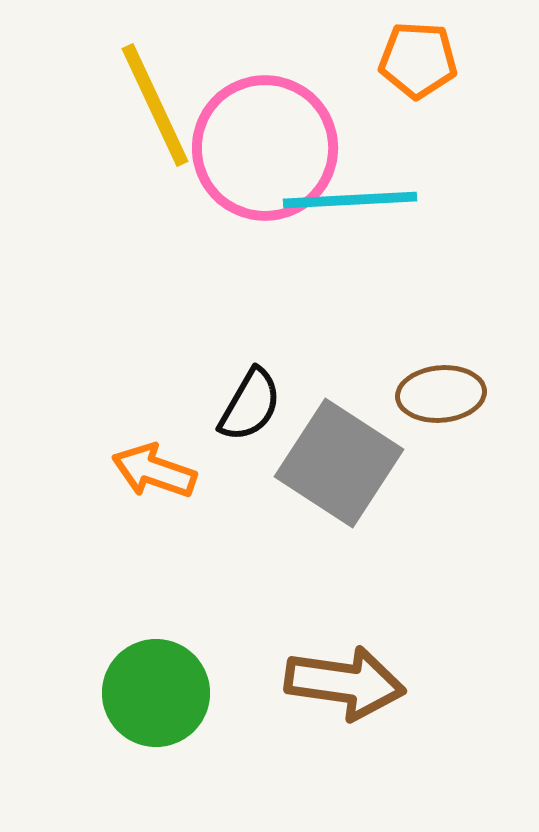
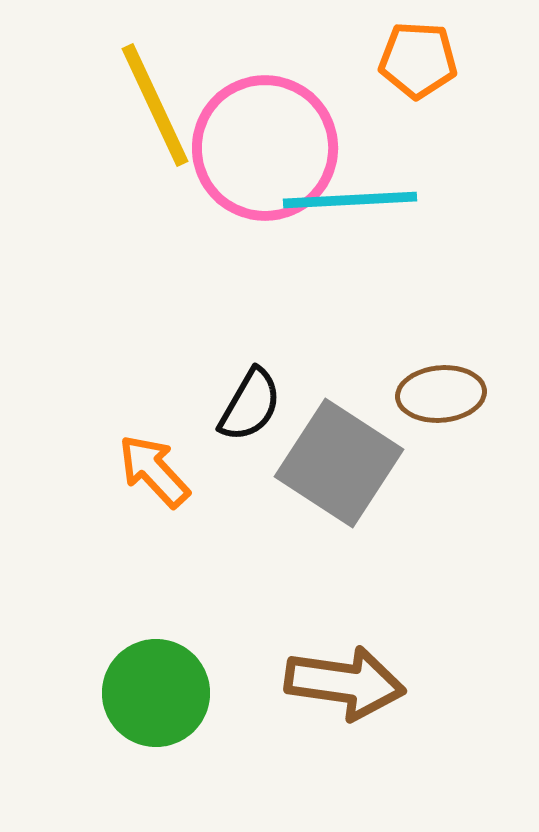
orange arrow: rotated 28 degrees clockwise
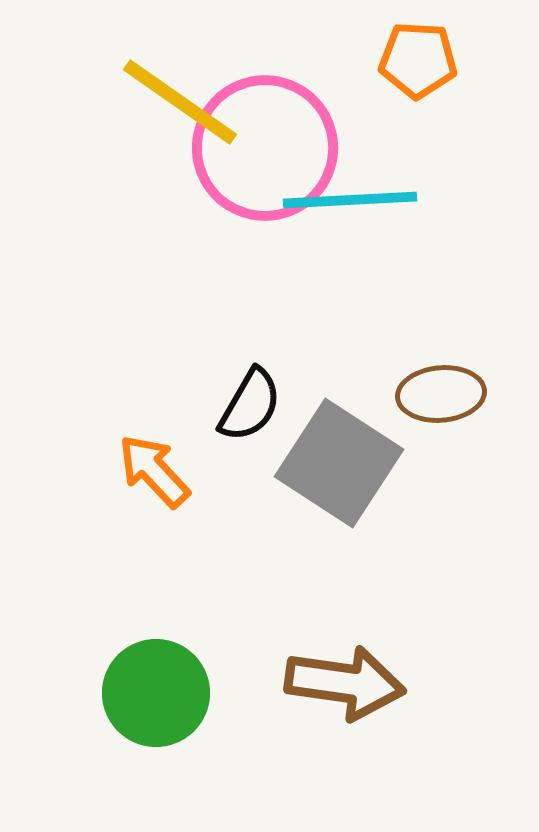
yellow line: moved 25 px right, 3 px up; rotated 30 degrees counterclockwise
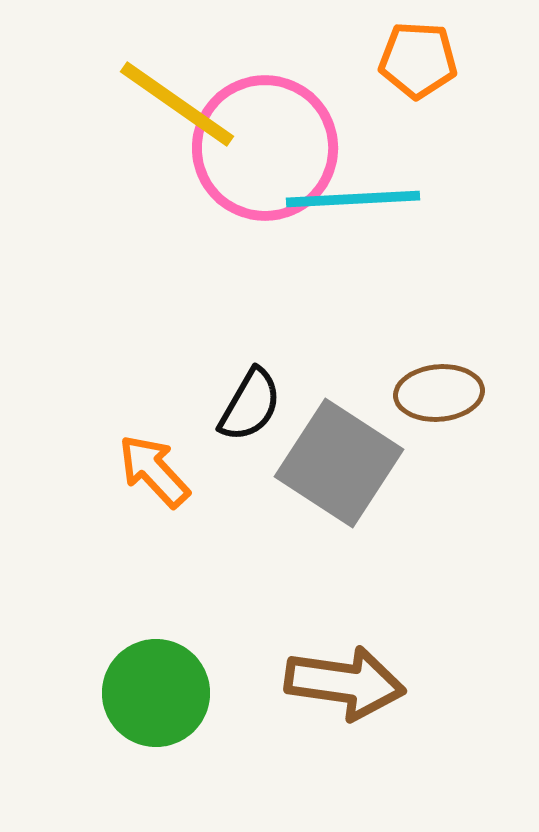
yellow line: moved 3 px left, 2 px down
cyan line: moved 3 px right, 1 px up
brown ellipse: moved 2 px left, 1 px up
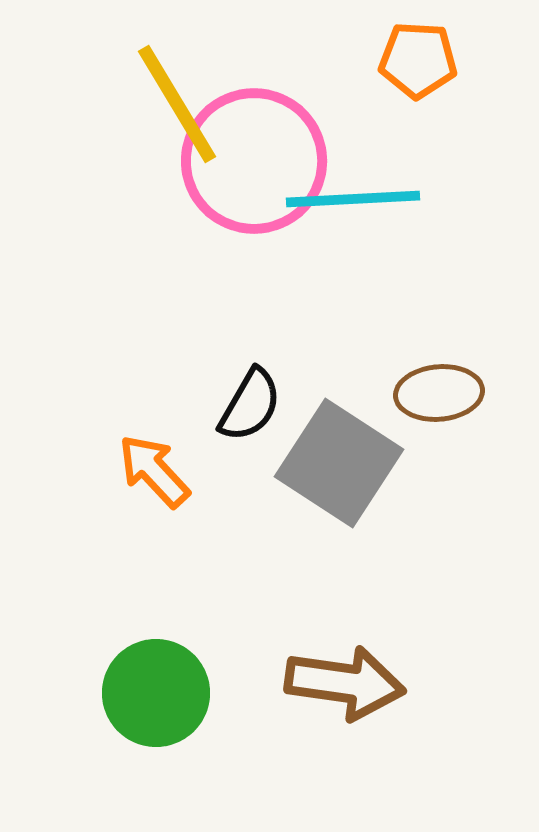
yellow line: rotated 24 degrees clockwise
pink circle: moved 11 px left, 13 px down
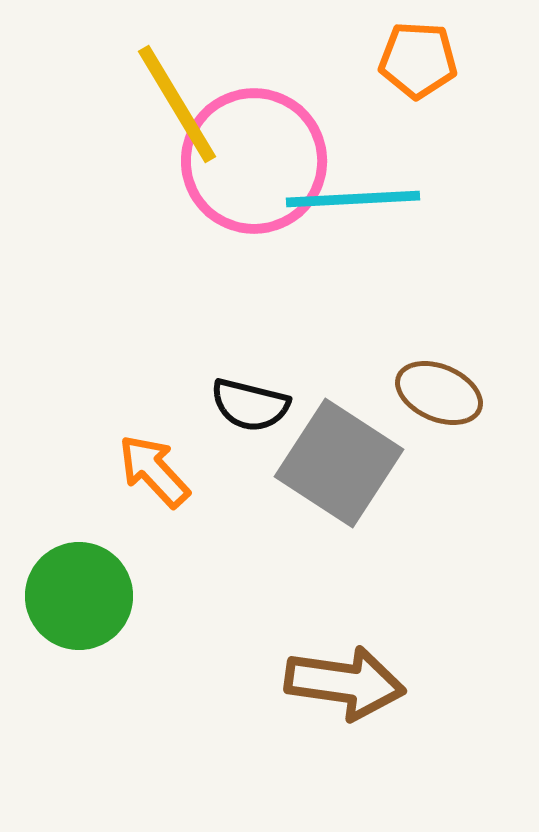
brown ellipse: rotated 28 degrees clockwise
black semicircle: rotated 74 degrees clockwise
green circle: moved 77 px left, 97 px up
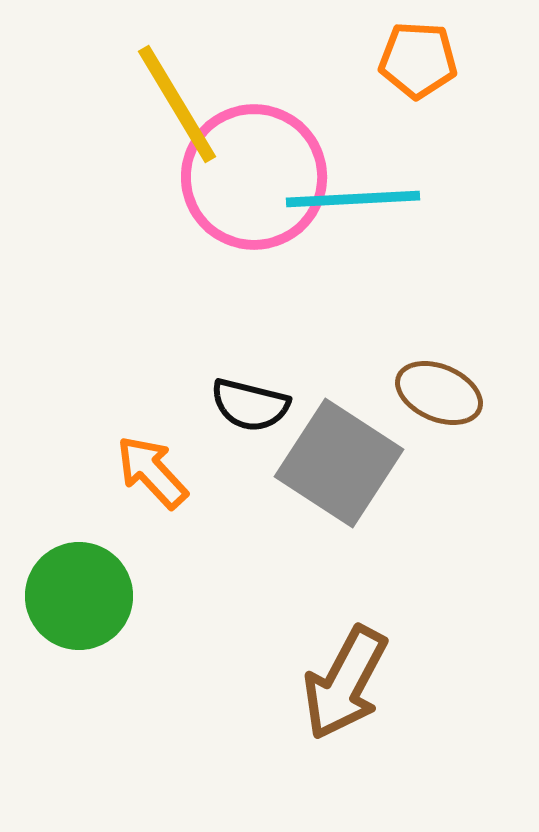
pink circle: moved 16 px down
orange arrow: moved 2 px left, 1 px down
brown arrow: rotated 110 degrees clockwise
